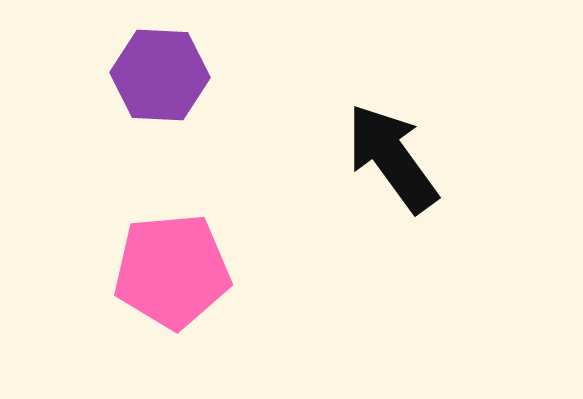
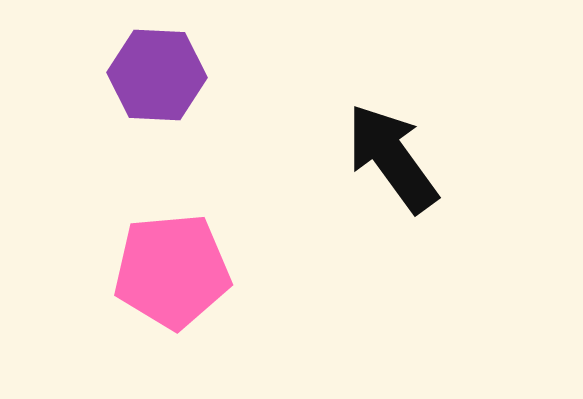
purple hexagon: moved 3 px left
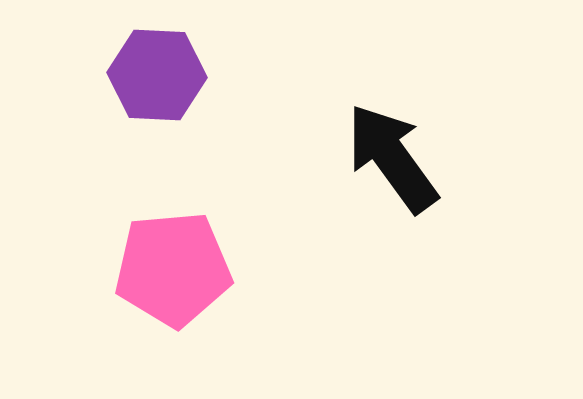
pink pentagon: moved 1 px right, 2 px up
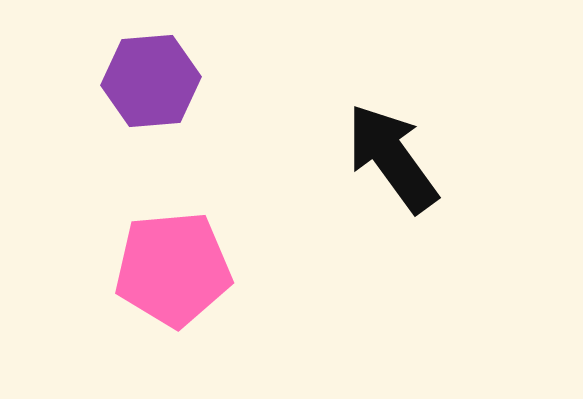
purple hexagon: moved 6 px left, 6 px down; rotated 8 degrees counterclockwise
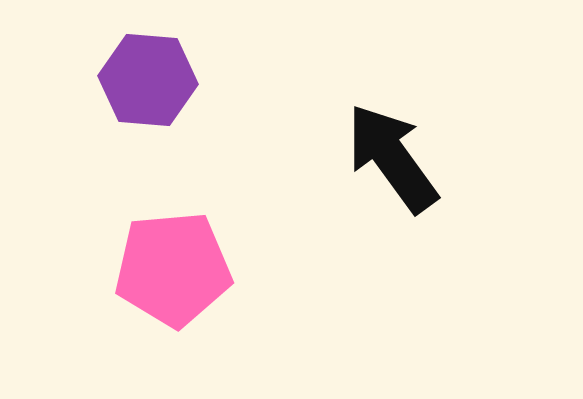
purple hexagon: moved 3 px left, 1 px up; rotated 10 degrees clockwise
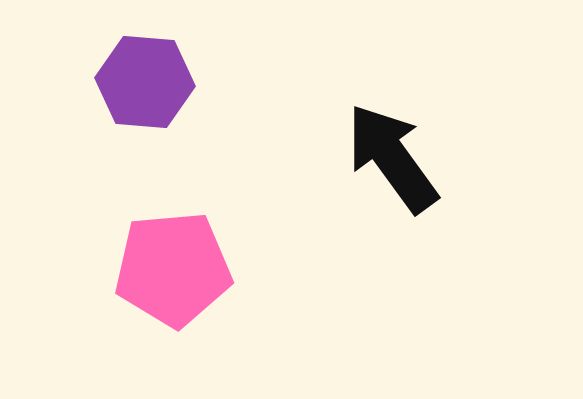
purple hexagon: moved 3 px left, 2 px down
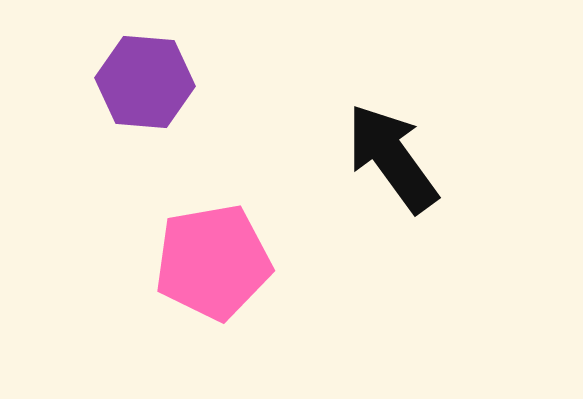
pink pentagon: moved 40 px right, 7 px up; rotated 5 degrees counterclockwise
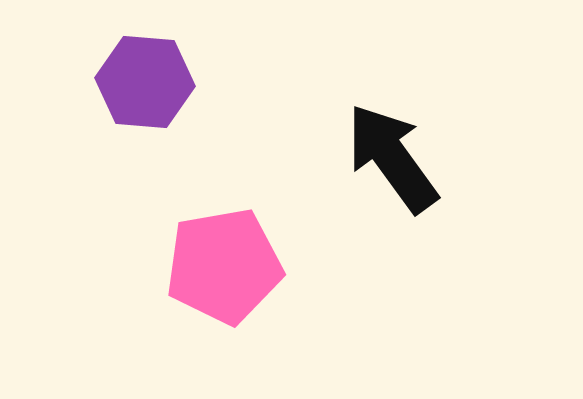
pink pentagon: moved 11 px right, 4 px down
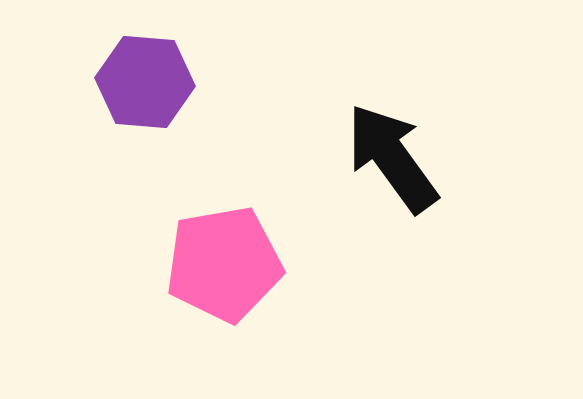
pink pentagon: moved 2 px up
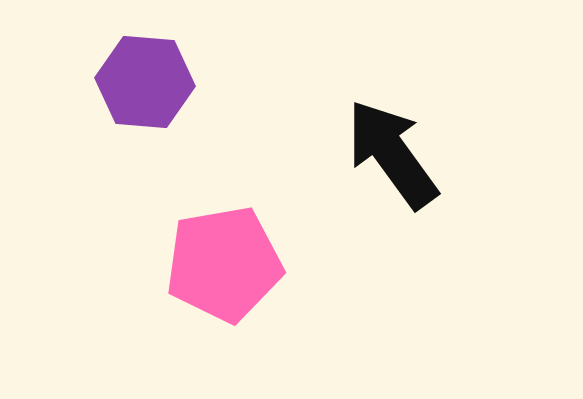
black arrow: moved 4 px up
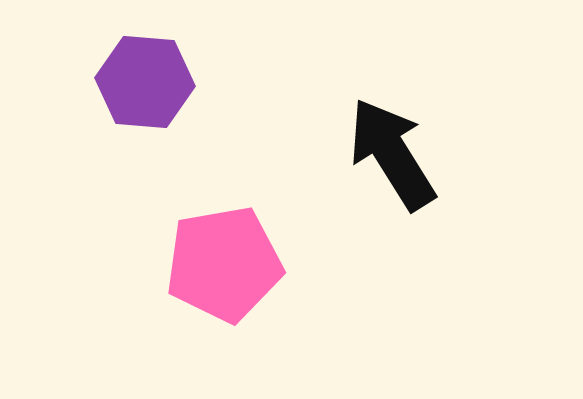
black arrow: rotated 4 degrees clockwise
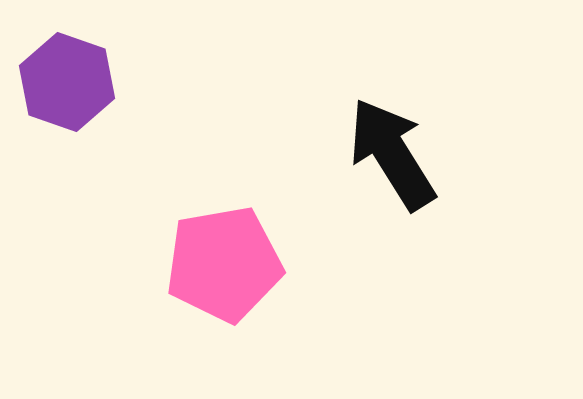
purple hexagon: moved 78 px left; rotated 14 degrees clockwise
